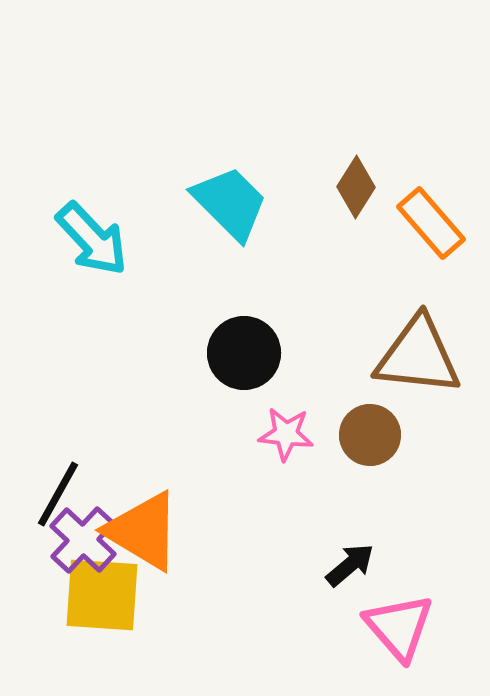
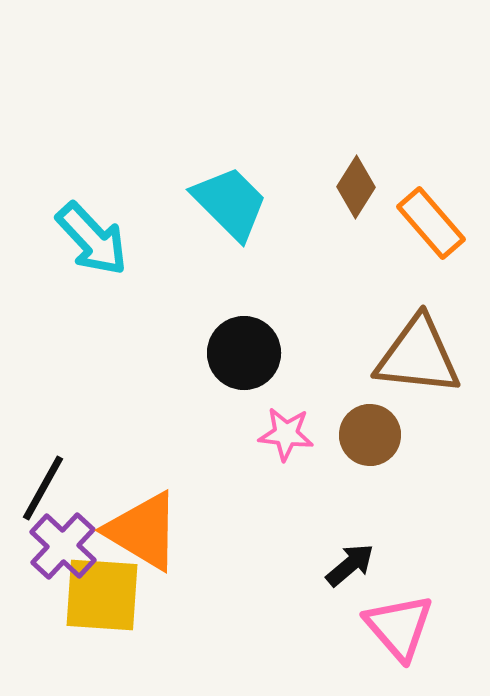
black line: moved 15 px left, 6 px up
purple cross: moved 20 px left, 6 px down
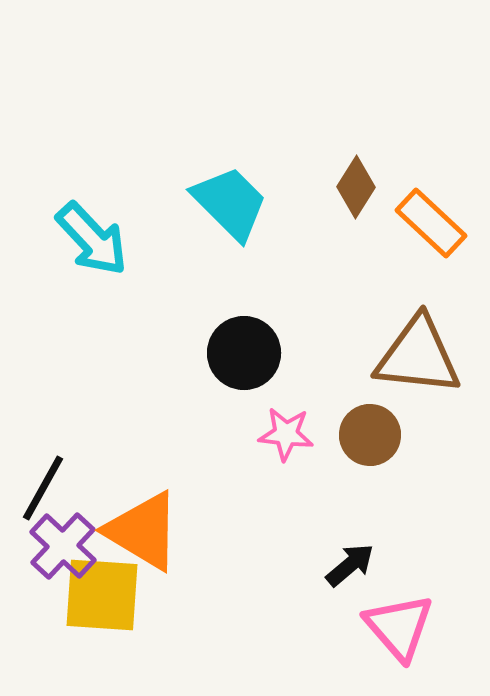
orange rectangle: rotated 6 degrees counterclockwise
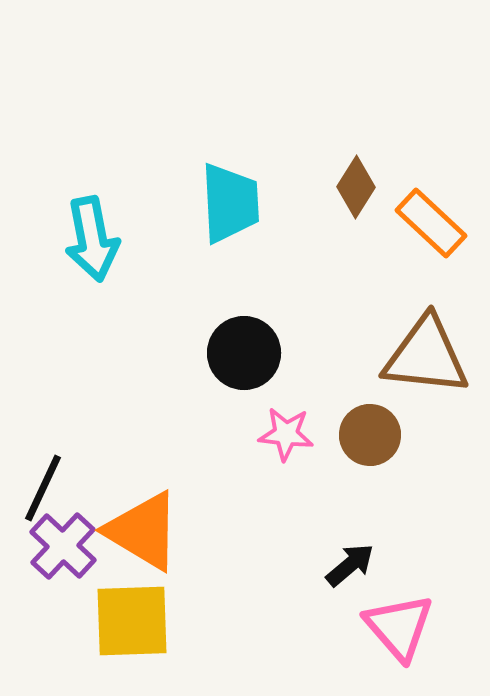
cyan trapezoid: rotated 42 degrees clockwise
cyan arrow: rotated 32 degrees clockwise
brown triangle: moved 8 px right
black line: rotated 4 degrees counterclockwise
yellow square: moved 30 px right, 26 px down; rotated 6 degrees counterclockwise
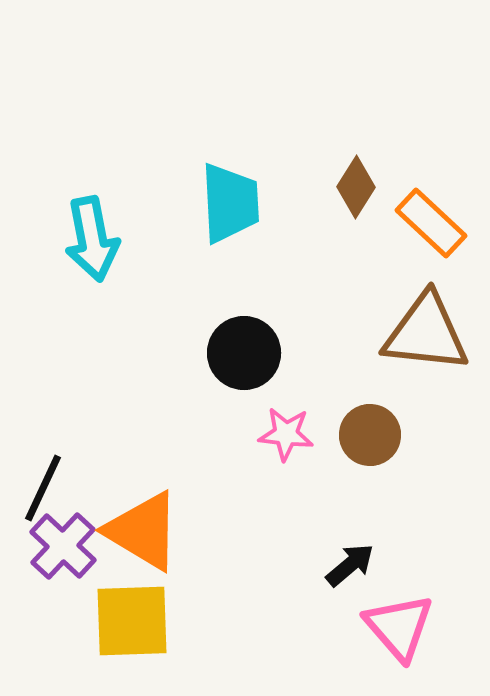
brown triangle: moved 23 px up
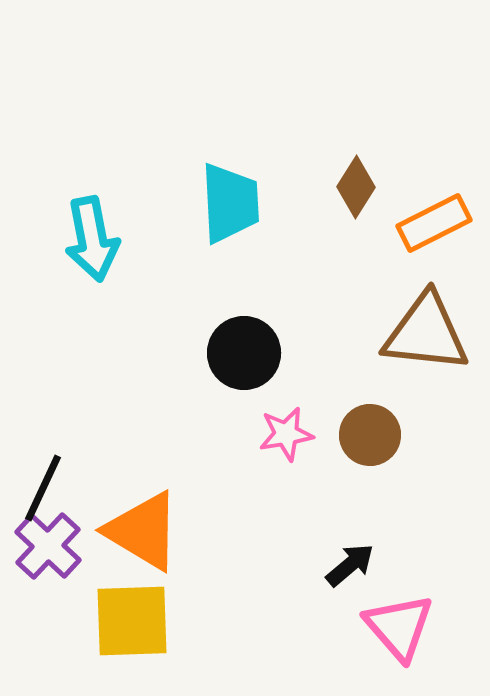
orange rectangle: moved 3 px right; rotated 70 degrees counterclockwise
pink star: rotated 16 degrees counterclockwise
purple cross: moved 15 px left
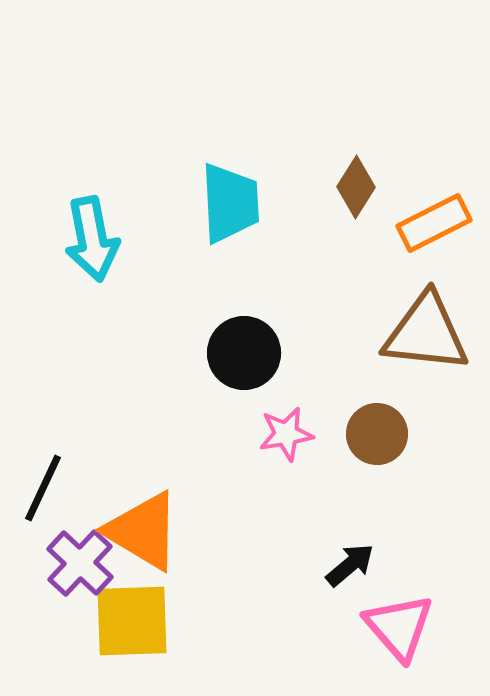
brown circle: moved 7 px right, 1 px up
purple cross: moved 32 px right, 17 px down
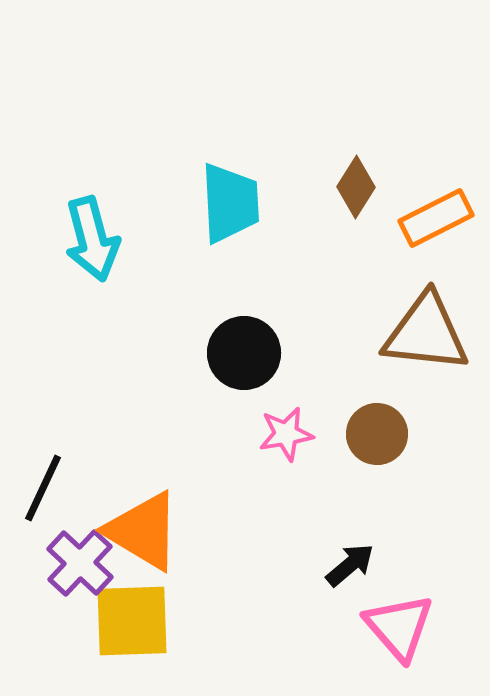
orange rectangle: moved 2 px right, 5 px up
cyan arrow: rotated 4 degrees counterclockwise
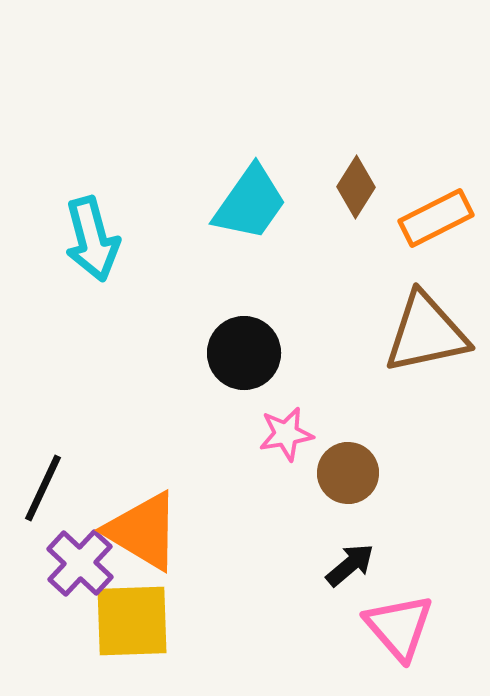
cyan trapezoid: moved 20 px right; rotated 38 degrees clockwise
brown triangle: rotated 18 degrees counterclockwise
brown circle: moved 29 px left, 39 px down
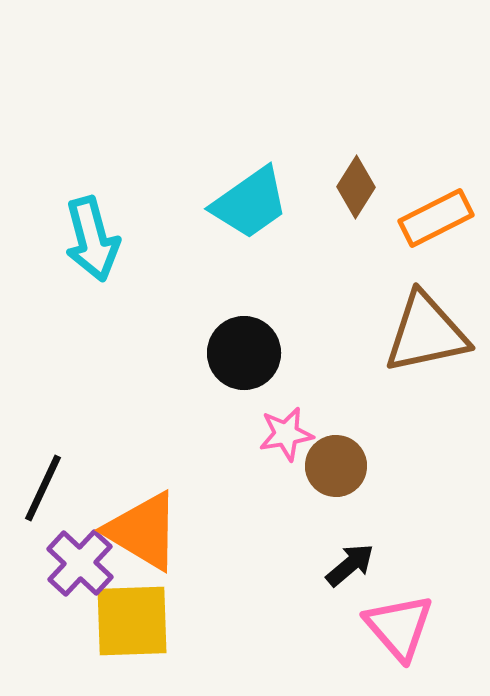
cyan trapezoid: rotated 20 degrees clockwise
brown circle: moved 12 px left, 7 px up
